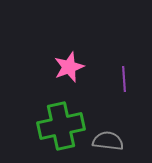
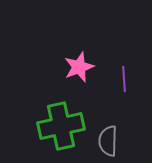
pink star: moved 10 px right
gray semicircle: rotated 96 degrees counterclockwise
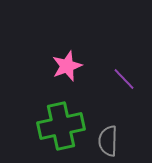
pink star: moved 12 px left, 1 px up
purple line: rotated 40 degrees counterclockwise
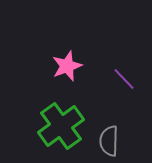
green cross: rotated 24 degrees counterclockwise
gray semicircle: moved 1 px right
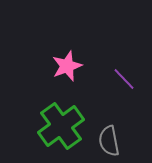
gray semicircle: rotated 12 degrees counterclockwise
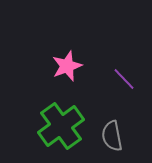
gray semicircle: moved 3 px right, 5 px up
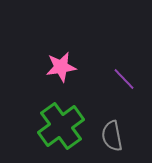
pink star: moved 6 px left, 1 px down; rotated 12 degrees clockwise
